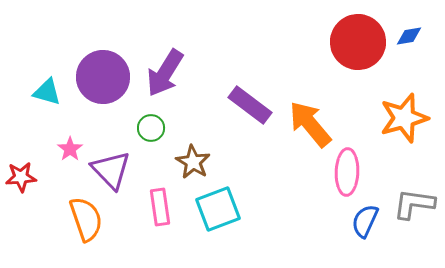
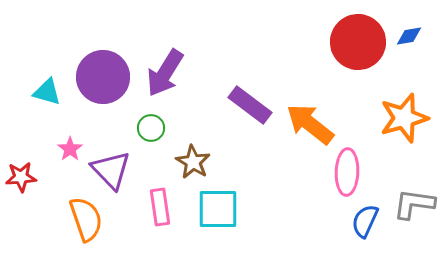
orange arrow: rotated 12 degrees counterclockwise
cyan square: rotated 21 degrees clockwise
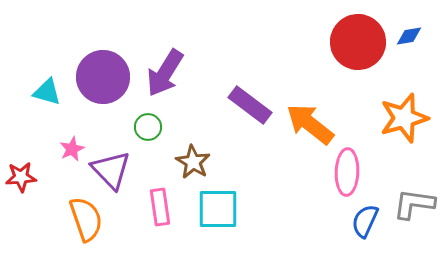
green circle: moved 3 px left, 1 px up
pink star: moved 2 px right; rotated 10 degrees clockwise
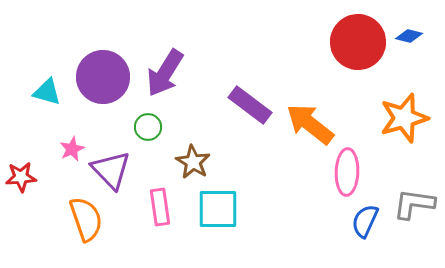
blue diamond: rotated 24 degrees clockwise
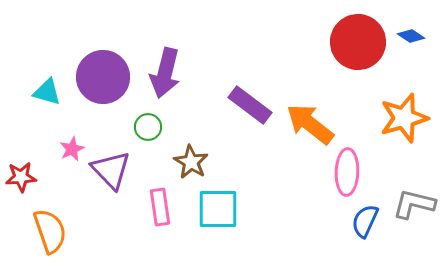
blue diamond: moved 2 px right; rotated 20 degrees clockwise
purple arrow: rotated 18 degrees counterclockwise
brown star: moved 2 px left
gray L-shape: rotated 6 degrees clockwise
orange semicircle: moved 36 px left, 12 px down
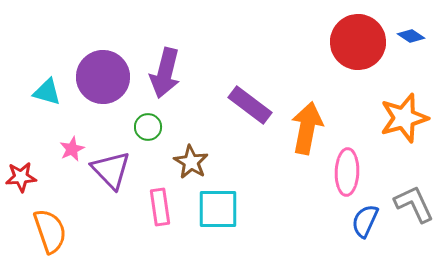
orange arrow: moved 3 px left, 4 px down; rotated 63 degrees clockwise
gray L-shape: rotated 51 degrees clockwise
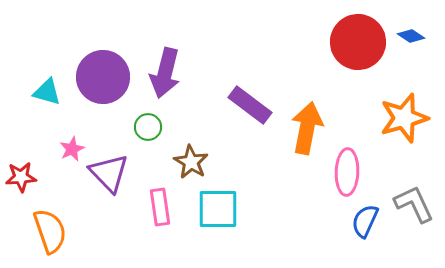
purple triangle: moved 2 px left, 3 px down
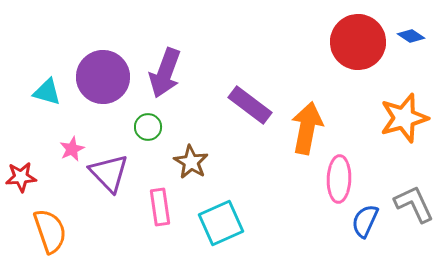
purple arrow: rotated 6 degrees clockwise
pink ellipse: moved 8 px left, 7 px down
cyan square: moved 3 px right, 14 px down; rotated 24 degrees counterclockwise
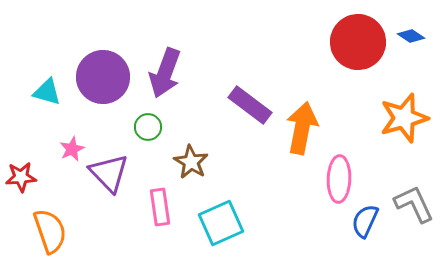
orange arrow: moved 5 px left
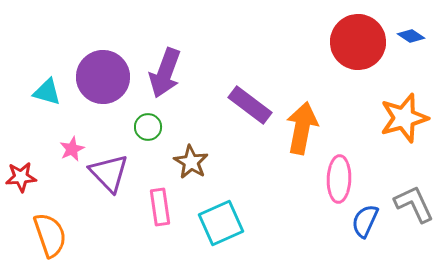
orange semicircle: moved 4 px down
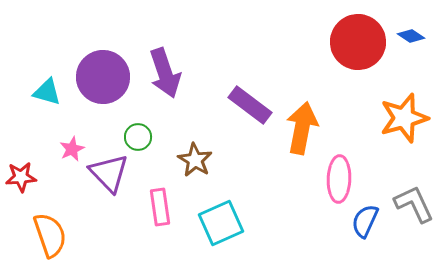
purple arrow: rotated 39 degrees counterclockwise
green circle: moved 10 px left, 10 px down
brown star: moved 4 px right, 2 px up
